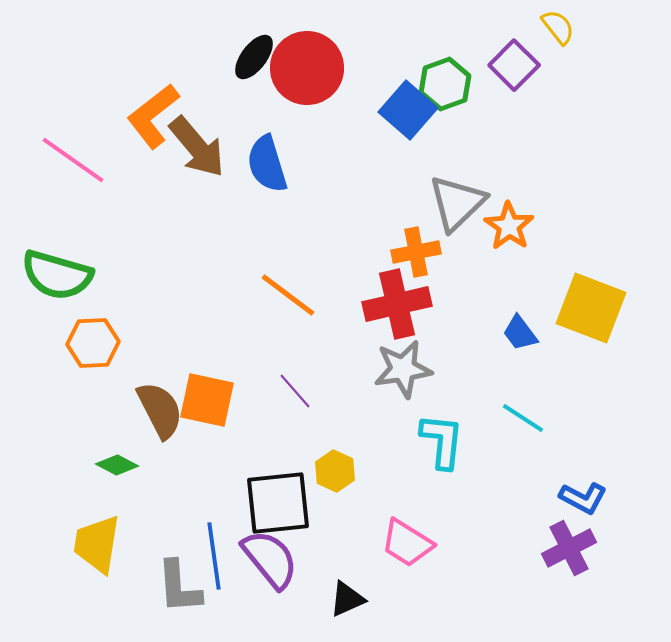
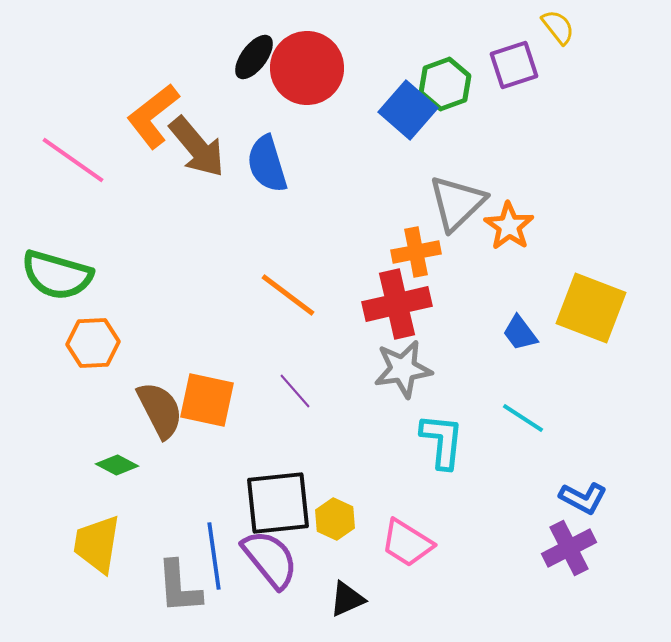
purple square: rotated 27 degrees clockwise
yellow hexagon: moved 48 px down
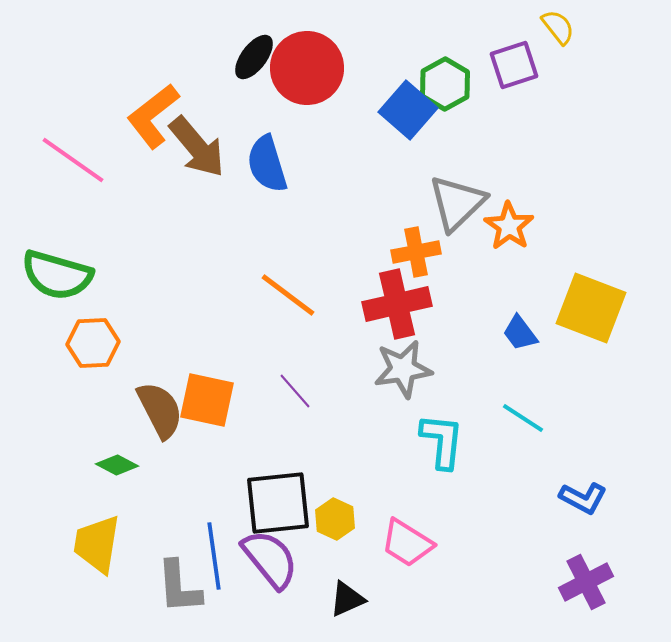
green hexagon: rotated 9 degrees counterclockwise
purple cross: moved 17 px right, 34 px down
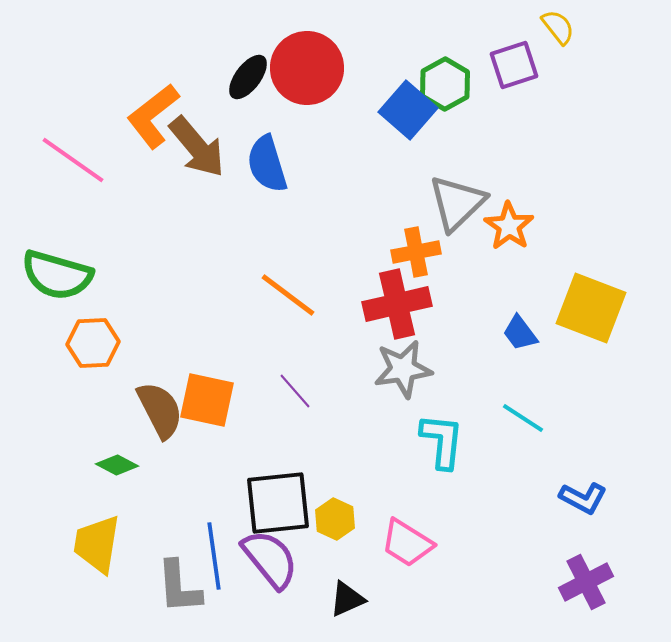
black ellipse: moved 6 px left, 20 px down
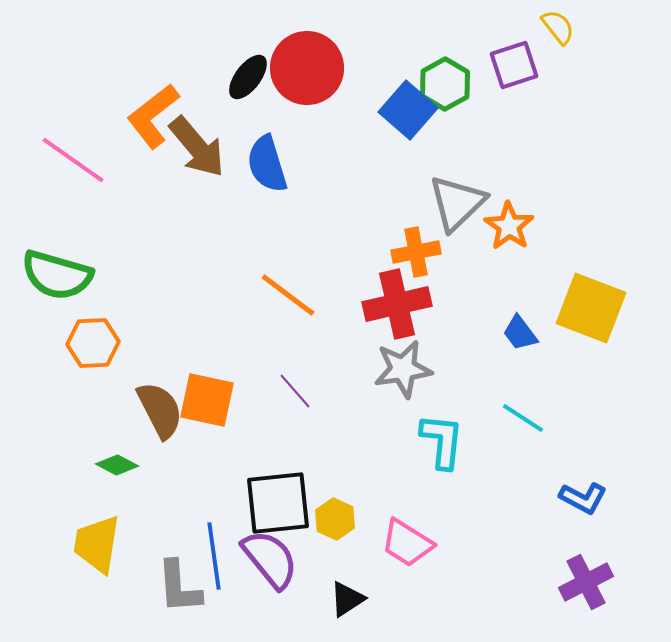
black triangle: rotated 9 degrees counterclockwise
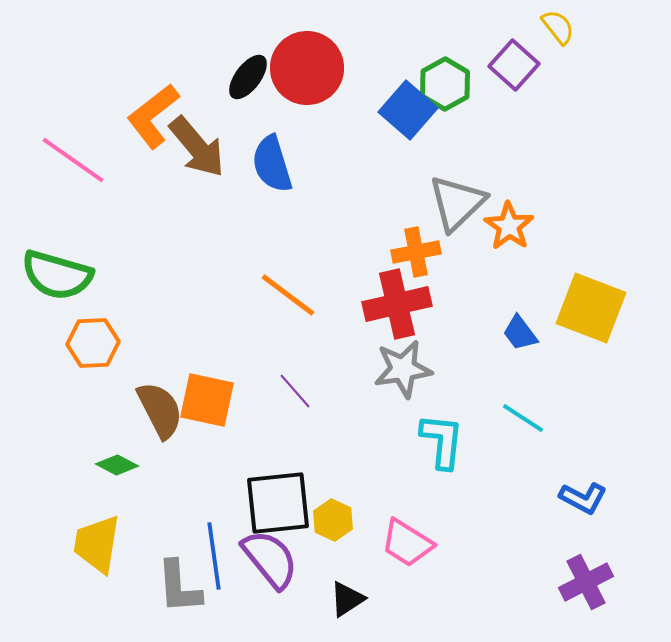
purple square: rotated 30 degrees counterclockwise
blue semicircle: moved 5 px right
yellow hexagon: moved 2 px left, 1 px down
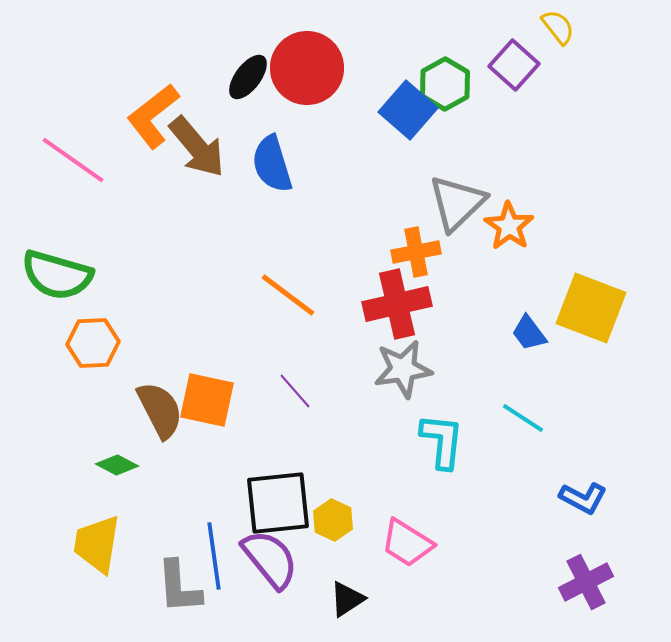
blue trapezoid: moved 9 px right
